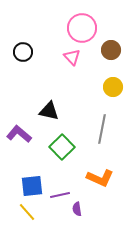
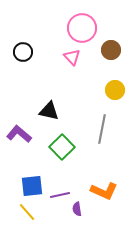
yellow circle: moved 2 px right, 3 px down
orange L-shape: moved 4 px right, 13 px down
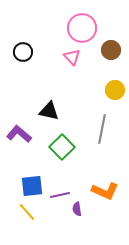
orange L-shape: moved 1 px right
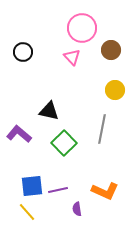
green square: moved 2 px right, 4 px up
purple line: moved 2 px left, 5 px up
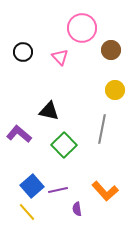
pink triangle: moved 12 px left
green square: moved 2 px down
blue square: rotated 35 degrees counterclockwise
orange L-shape: rotated 24 degrees clockwise
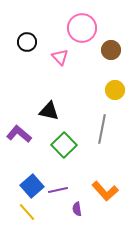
black circle: moved 4 px right, 10 px up
